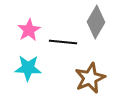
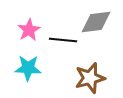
gray diamond: rotated 52 degrees clockwise
black line: moved 2 px up
brown star: rotated 8 degrees clockwise
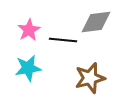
cyan star: rotated 12 degrees counterclockwise
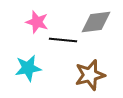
pink star: moved 8 px right, 8 px up; rotated 25 degrees counterclockwise
brown star: moved 3 px up
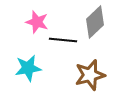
gray diamond: moved 1 px left; rotated 36 degrees counterclockwise
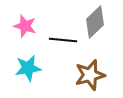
pink star: moved 12 px left, 4 px down
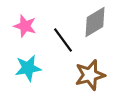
gray diamond: rotated 12 degrees clockwise
black line: rotated 48 degrees clockwise
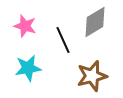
black line: rotated 12 degrees clockwise
brown star: moved 2 px right, 1 px down
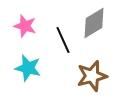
gray diamond: moved 1 px left, 1 px down
cyan star: rotated 24 degrees clockwise
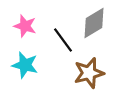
black line: rotated 12 degrees counterclockwise
cyan star: moved 3 px left, 3 px up
brown star: moved 3 px left, 3 px up
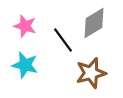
brown star: moved 2 px right
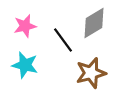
pink star: rotated 30 degrees counterclockwise
